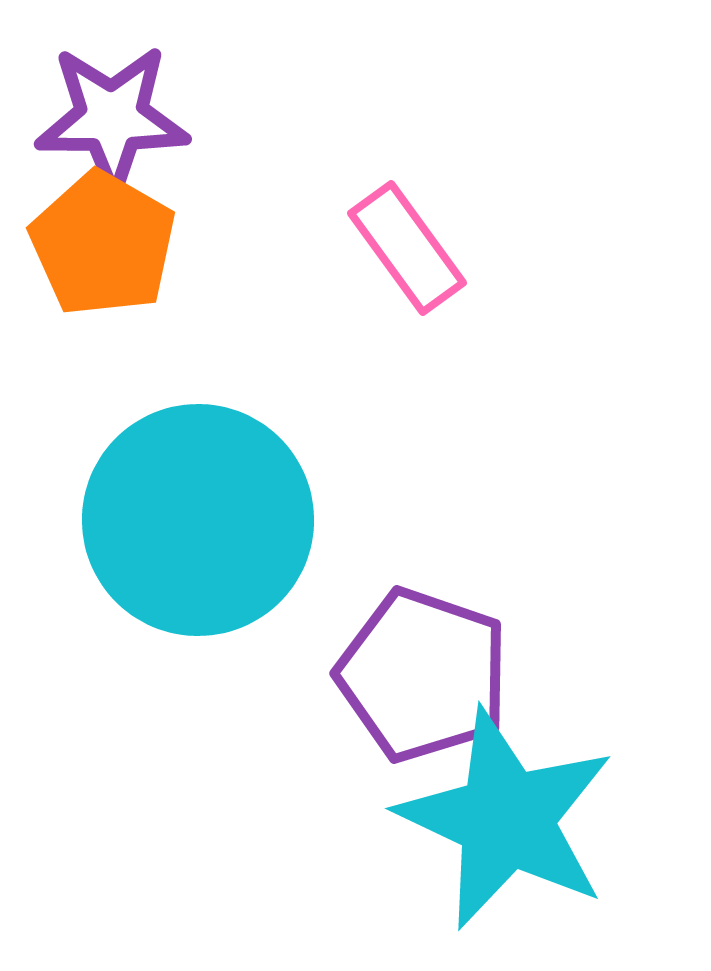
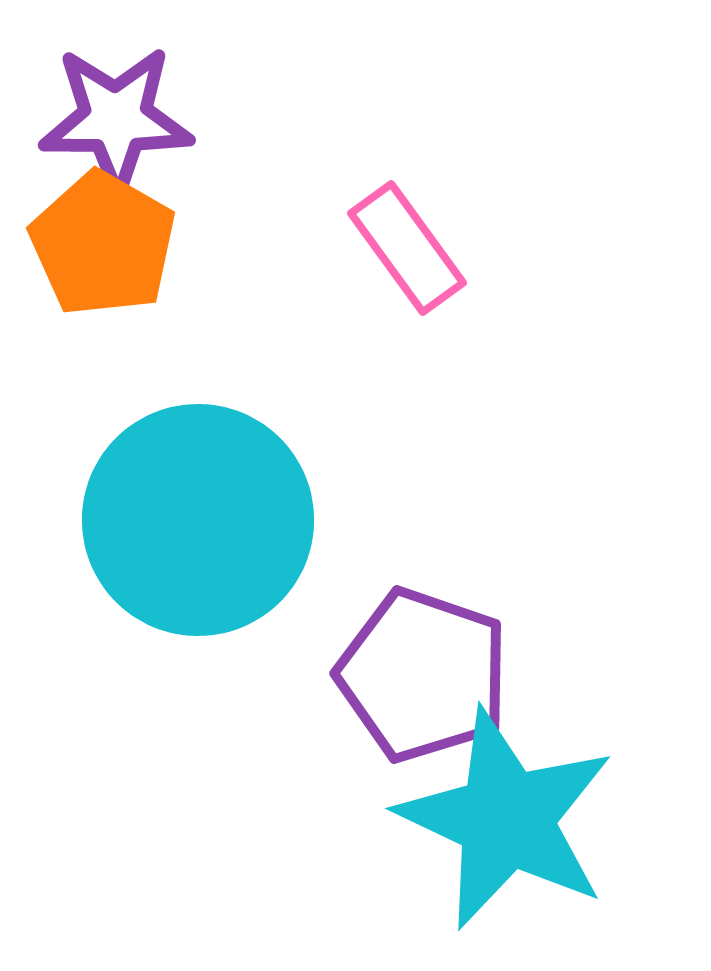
purple star: moved 4 px right, 1 px down
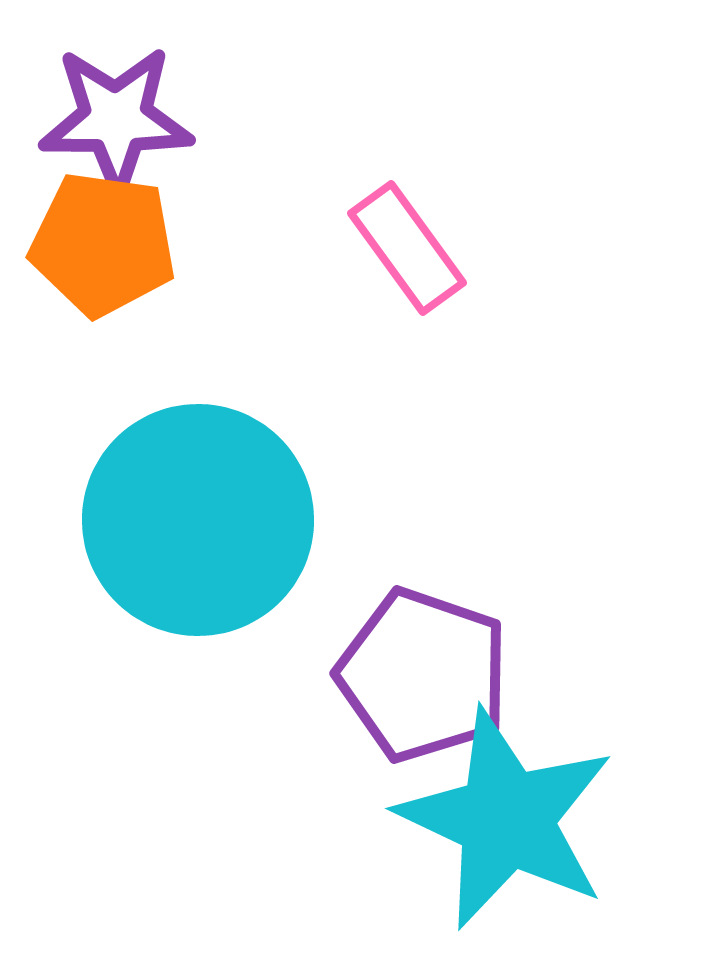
orange pentagon: rotated 22 degrees counterclockwise
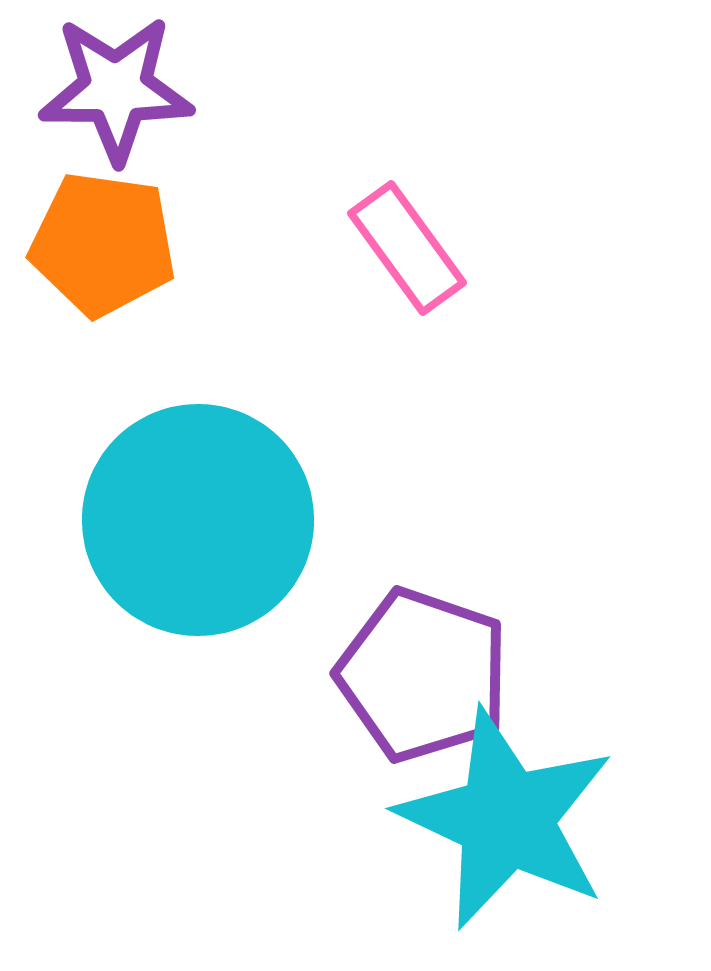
purple star: moved 30 px up
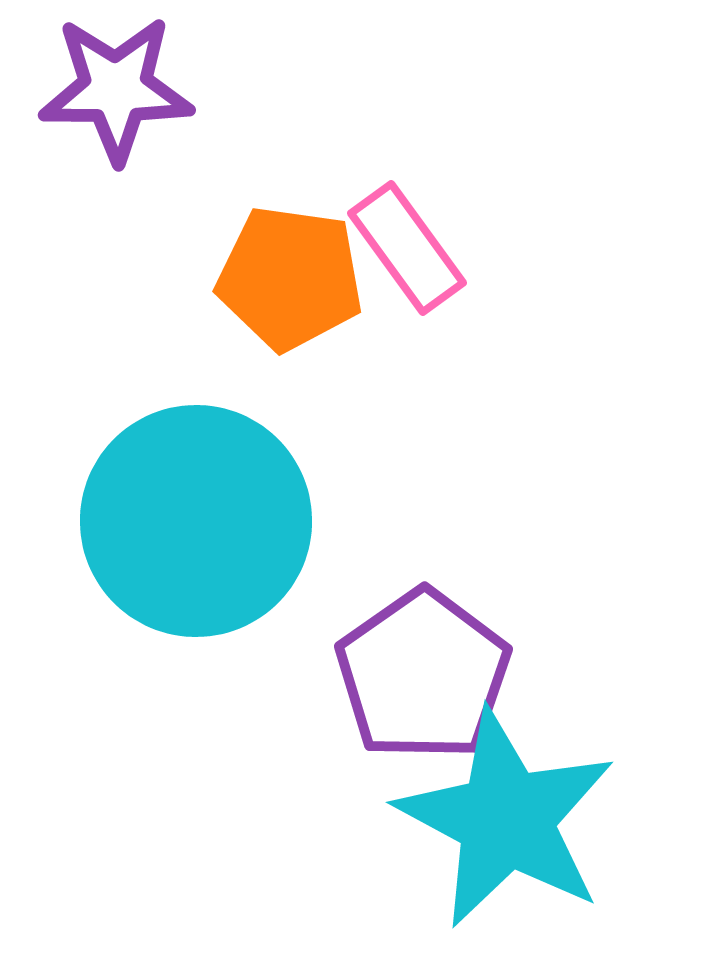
orange pentagon: moved 187 px right, 34 px down
cyan circle: moved 2 px left, 1 px down
purple pentagon: rotated 18 degrees clockwise
cyan star: rotated 3 degrees clockwise
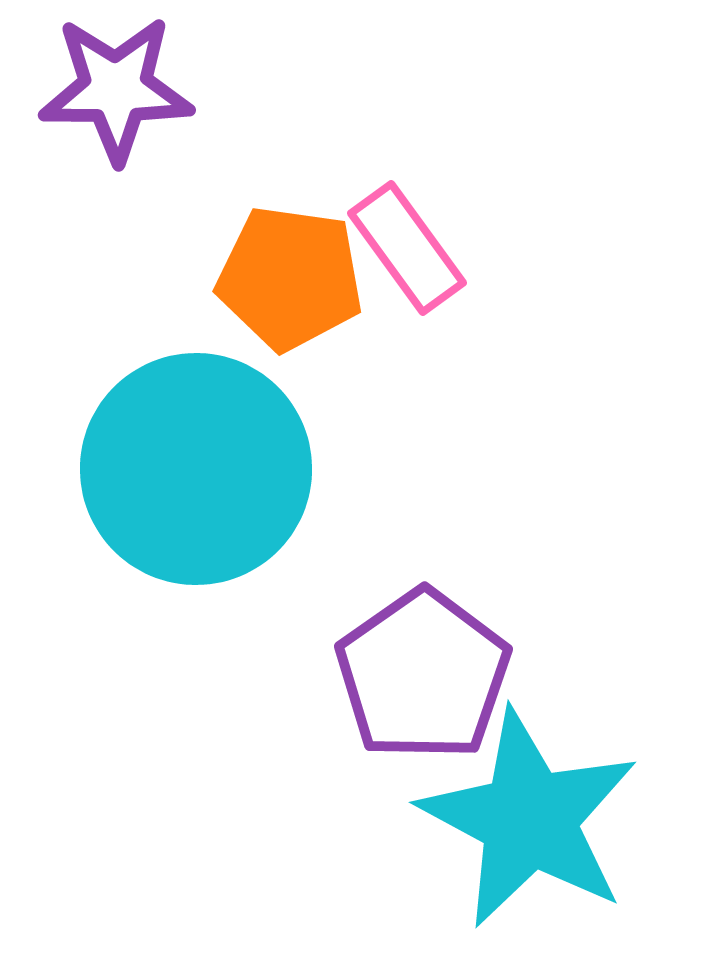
cyan circle: moved 52 px up
cyan star: moved 23 px right
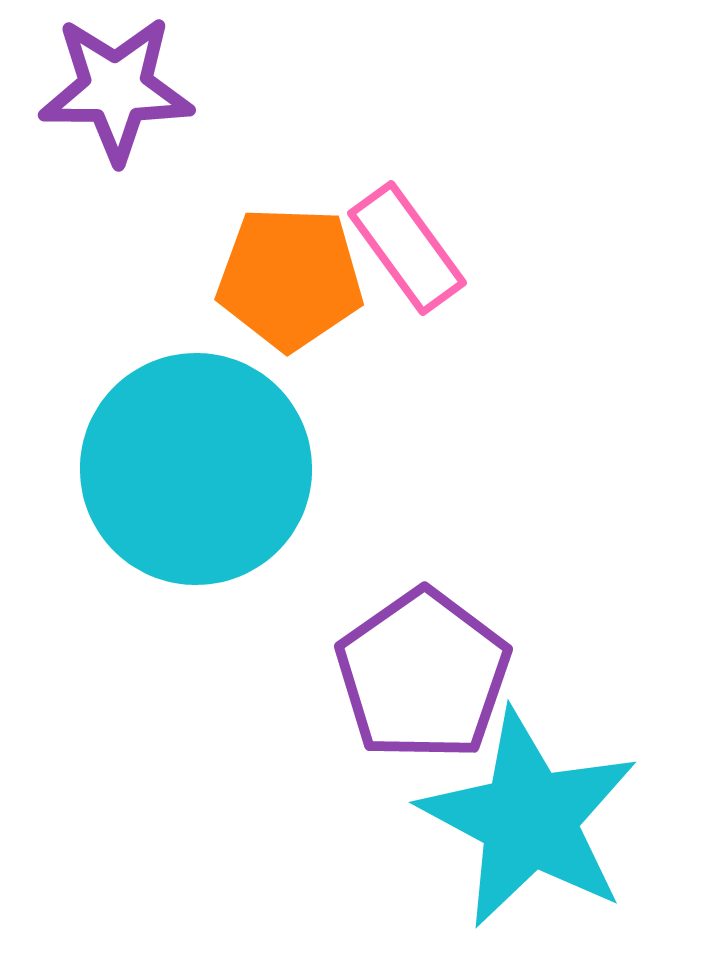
orange pentagon: rotated 6 degrees counterclockwise
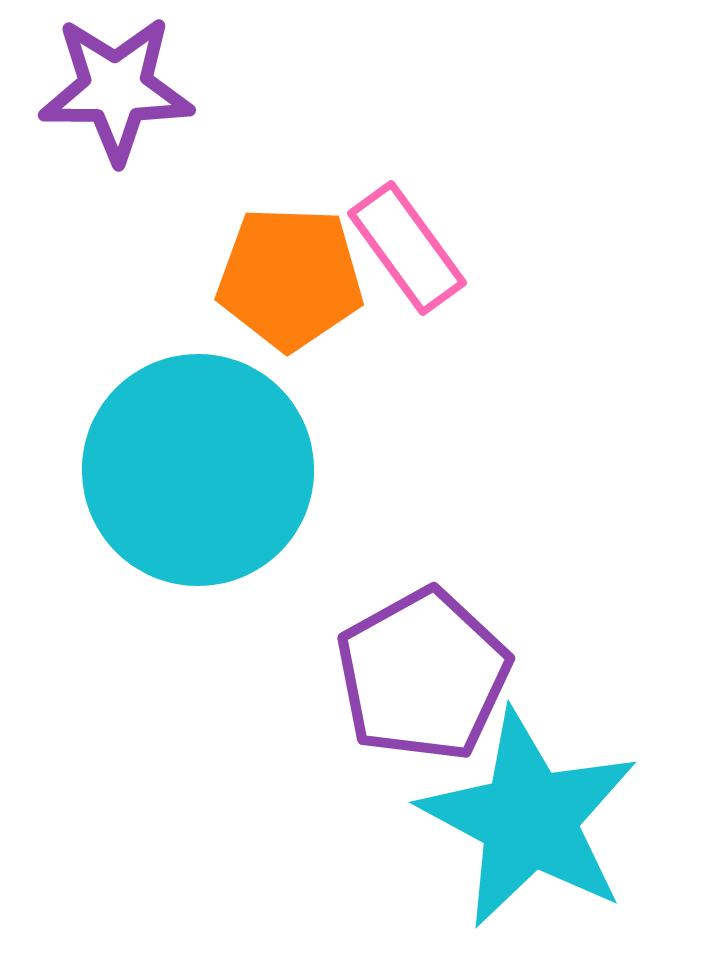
cyan circle: moved 2 px right, 1 px down
purple pentagon: rotated 6 degrees clockwise
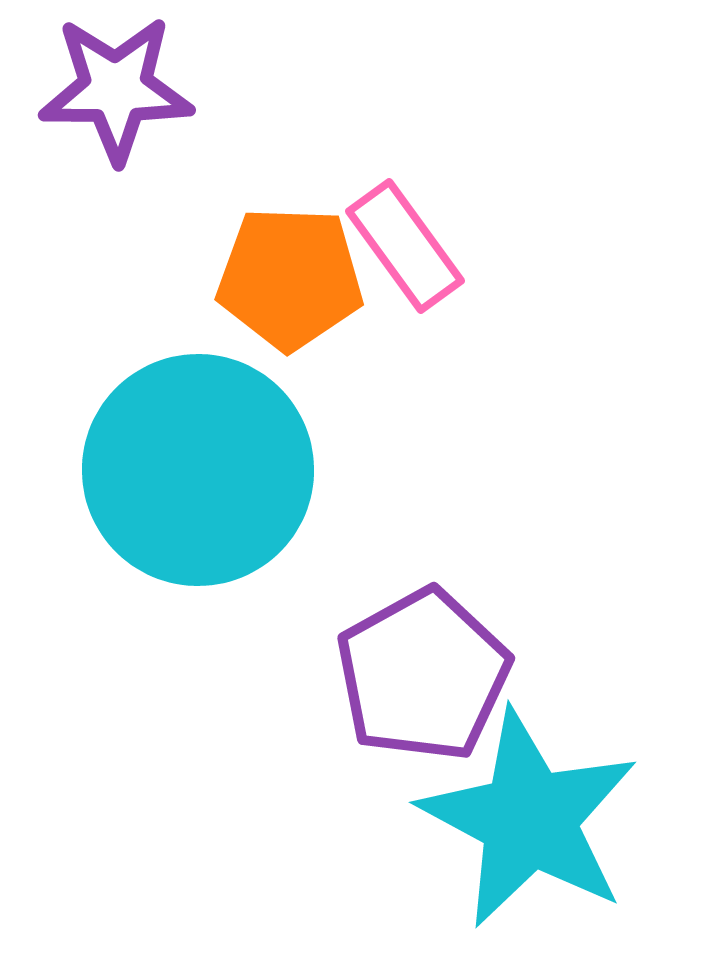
pink rectangle: moved 2 px left, 2 px up
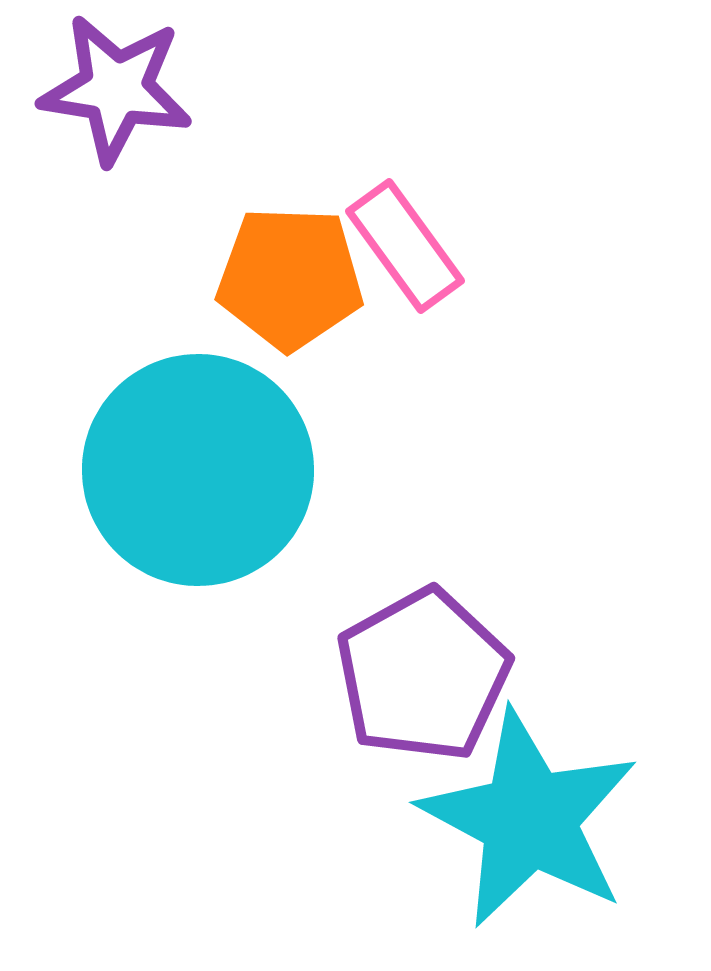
purple star: rotated 9 degrees clockwise
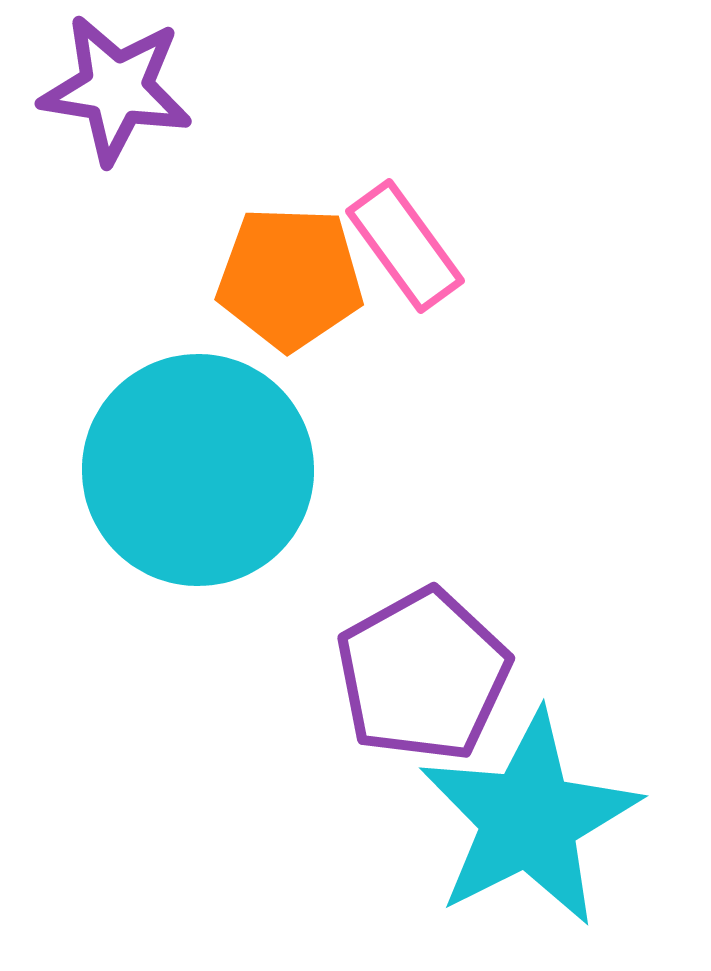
cyan star: rotated 17 degrees clockwise
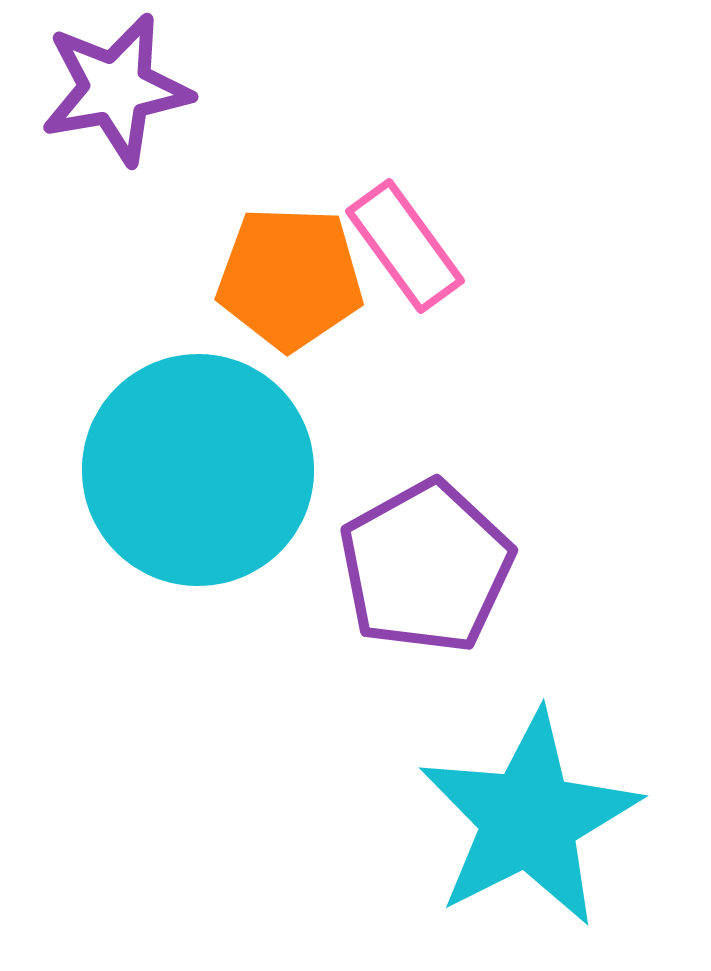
purple star: rotated 19 degrees counterclockwise
purple pentagon: moved 3 px right, 108 px up
